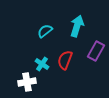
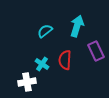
purple rectangle: rotated 54 degrees counterclockwise
red semicircle: rotated 18 degrees counterclockwise
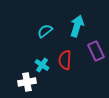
cyan cross: moved 1 px down
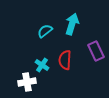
cyan arrow: moved 5 px left, 2 px up
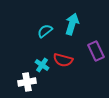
red semicircle: moved 2 px left; rotated 78 degrees counterclockwise
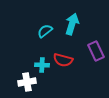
cyan cross: rotated 32 degrees counterclockwise
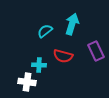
red semicircle: moved 4 px up
cyan cross: moved 3 px left
white cross: rotated 18 degrees clockwise
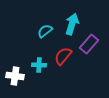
purple rectangle: moved 7 px left, 7 px up; rotated 66 degrees clockwise
red semicircle: rotated 114 degrees clockwise
white cross: moved 12 px left, 6 px up
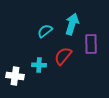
purple rectangle: moved 2 px right; rotated 42 degrees counterclockwise
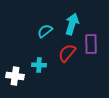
red semicircle: moved 4 px right, 3 px up
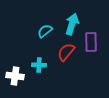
purple rectangle: moved 2 px up
red semicircle: moved 1 px left, 1 px up
